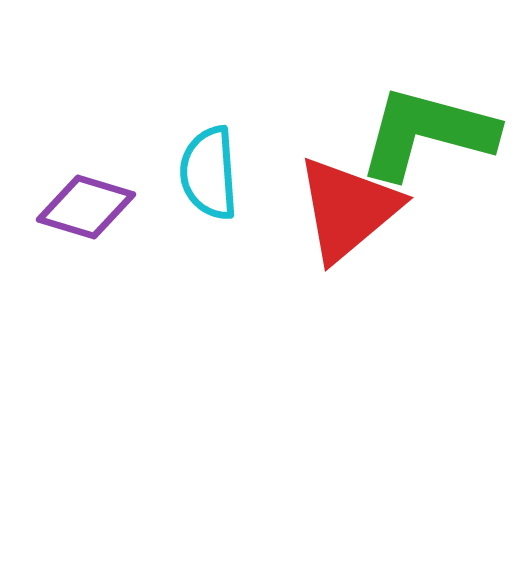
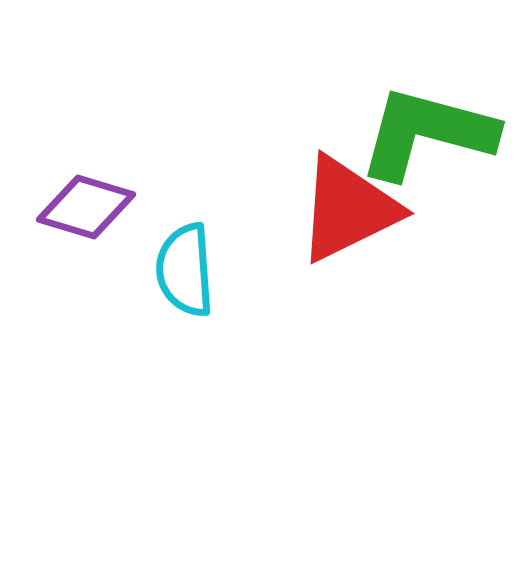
cyan semicircle: moved 24 px left, 97 px down
red triangle: rotated 14 degrees clockwise
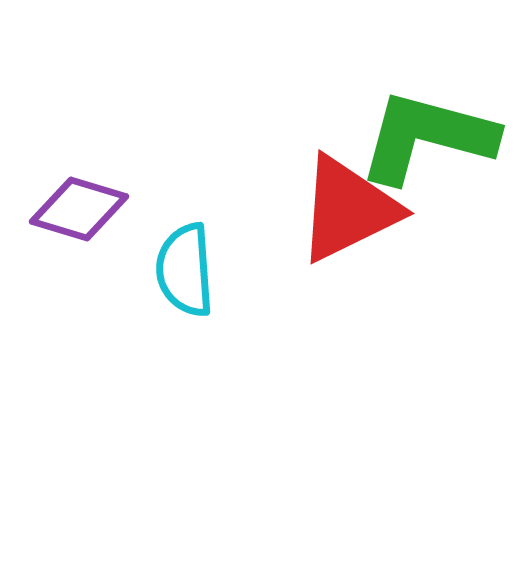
green L-shape: moved 4 px down
purple diamond: moved 7 px left, 2 px down
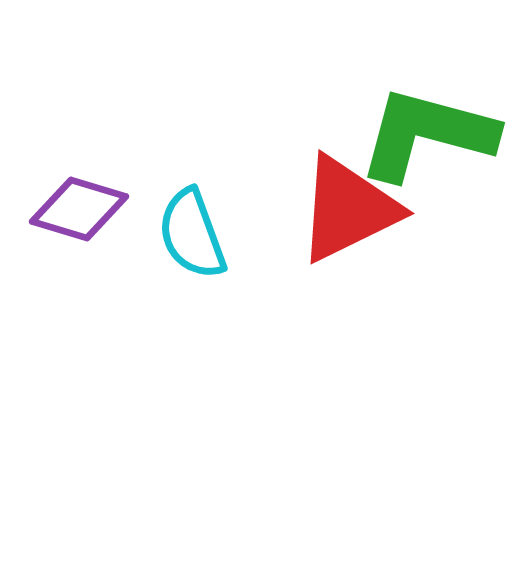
green L-shape: moved 3 px up
cyan semicircle: moved 7 px right, 36 px up; rotated 16 degrees counterclockwise
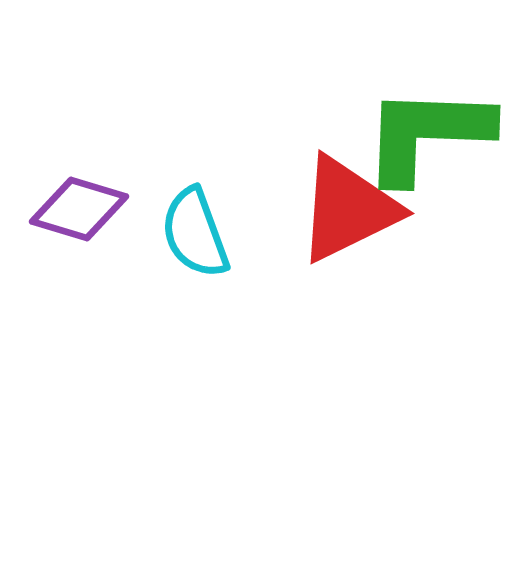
green L-shape: rotated 13 degrees counterclockwise
cyan semicircle: moved 3 px right, 1 px up
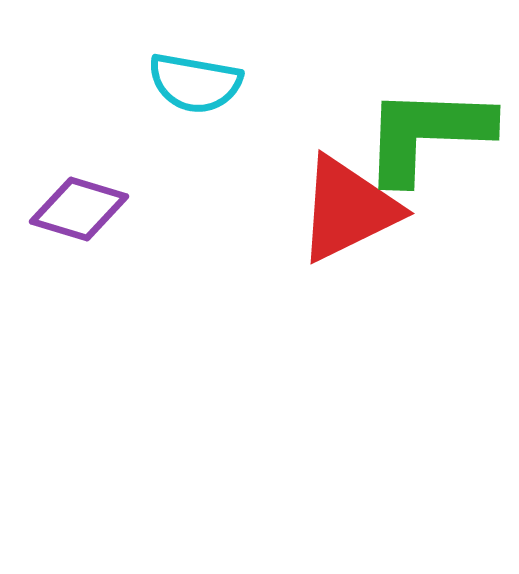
cyan semicircle: moved 150 px up; rotated 60 degrees counterclockwise
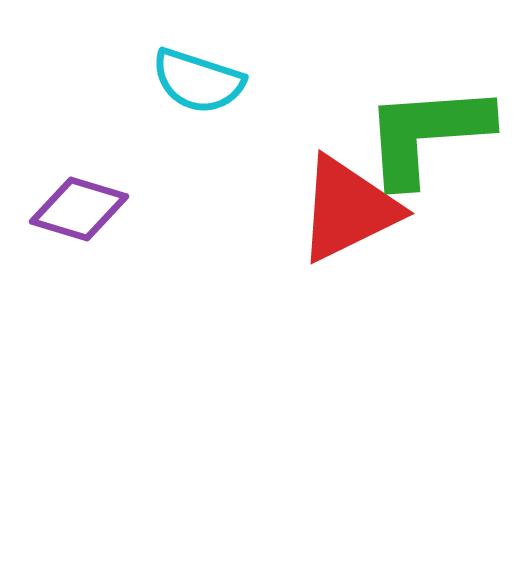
cyan semicircle: moved 3 px right, 2 px up; rotated 8 degrees clockwise
green L-shape: rotated 6 degrees counterclockwise
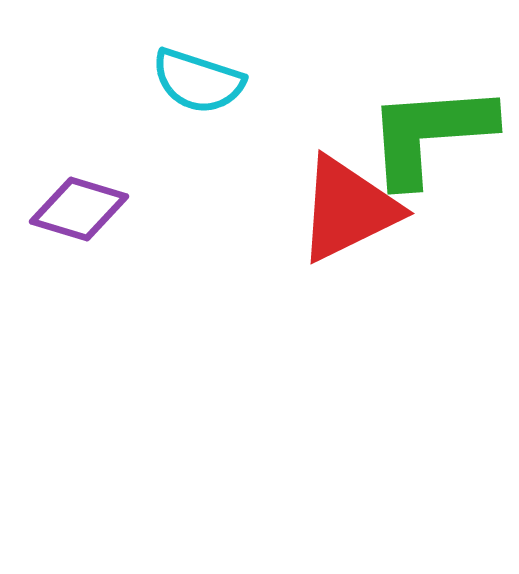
green L-shape: moved 3 px right
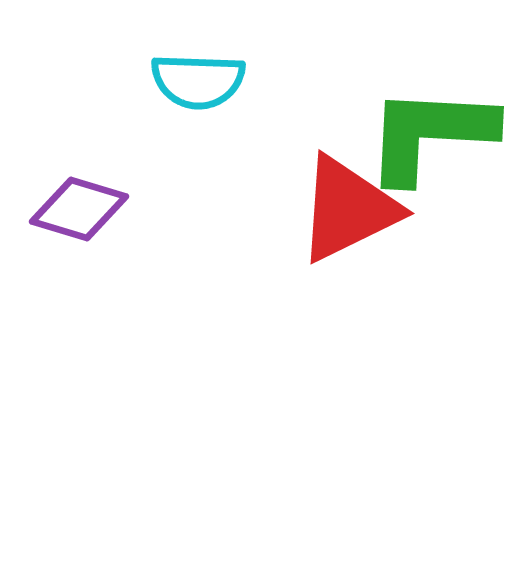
cyan semicircle: rotated 16 degrees counterclockwise
green L-shape: rotated 7 degrees clockwise
